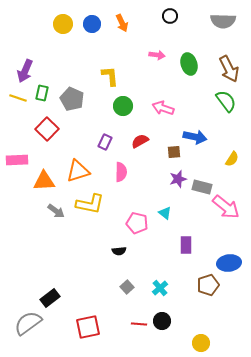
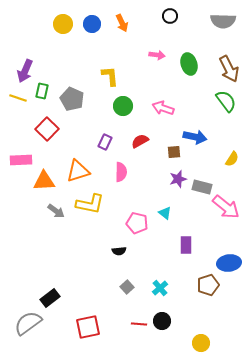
green rectangle at (42, 93): moved 2 px up
pink rectangle at (17, 160): moved 4 px right
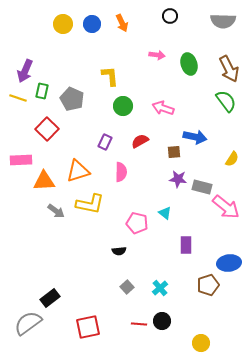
purple star at (178, 179): rotated 24 degrees clockwise
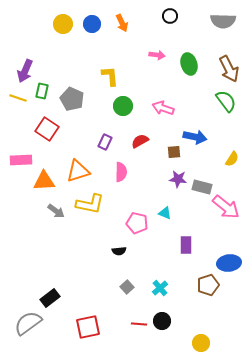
red square at (47, 129): rotated 10 degrees counterclockwise
cyan triangle at (165, 213): rotated 16 degrees counterclockwise
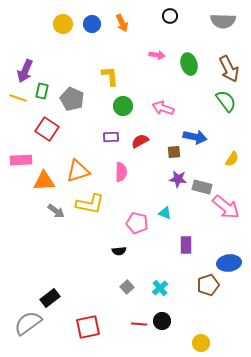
purple rectangle at (105, 142): moved 6 px right, 5 px up; rotated 63 degrees clockwise
